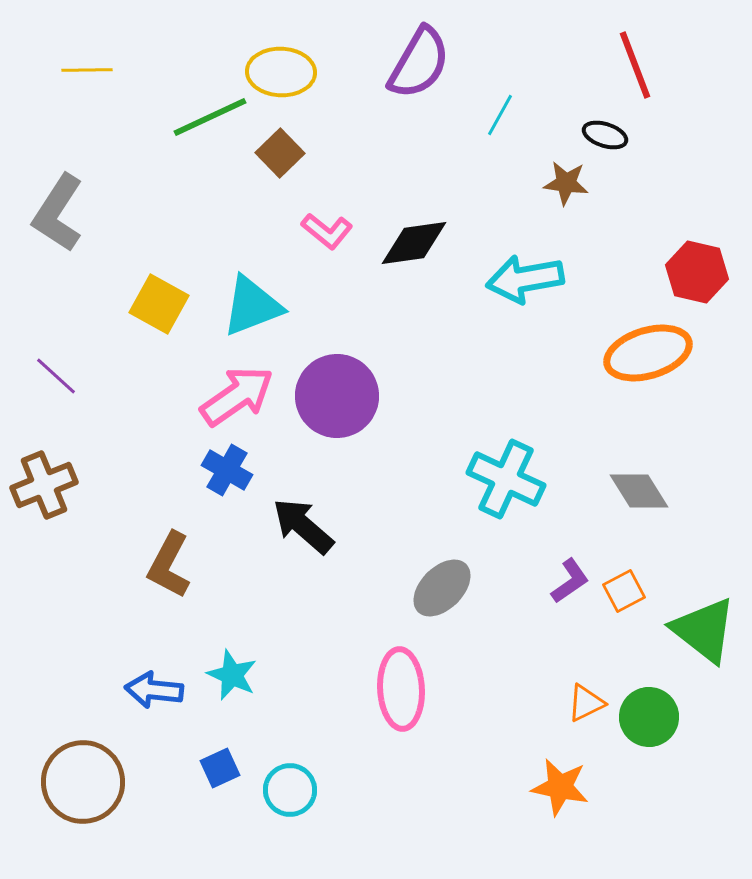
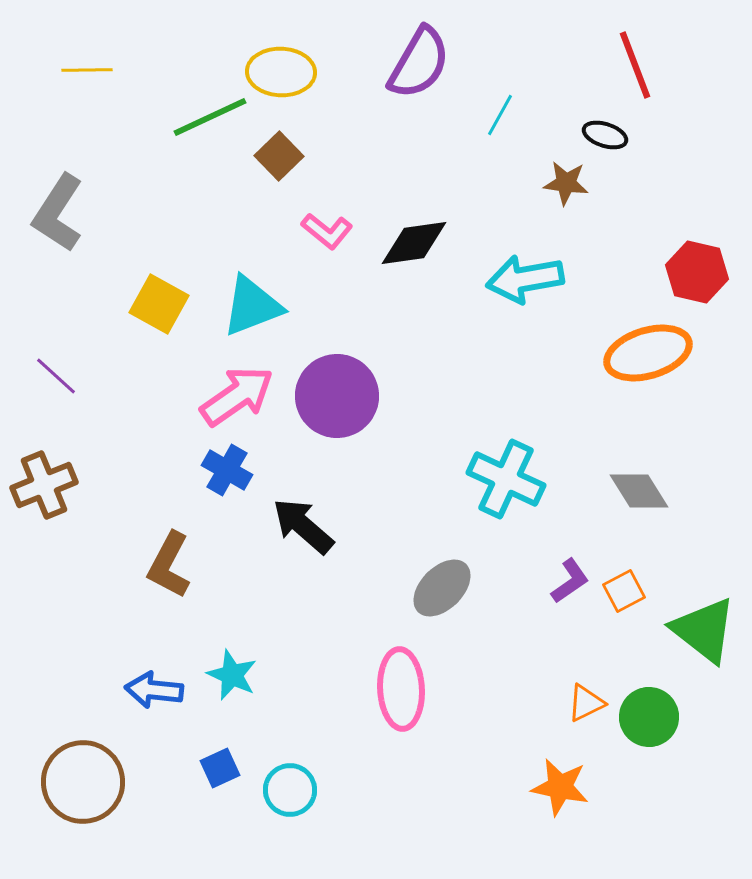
brown square: moved 1 px left, 3 px down
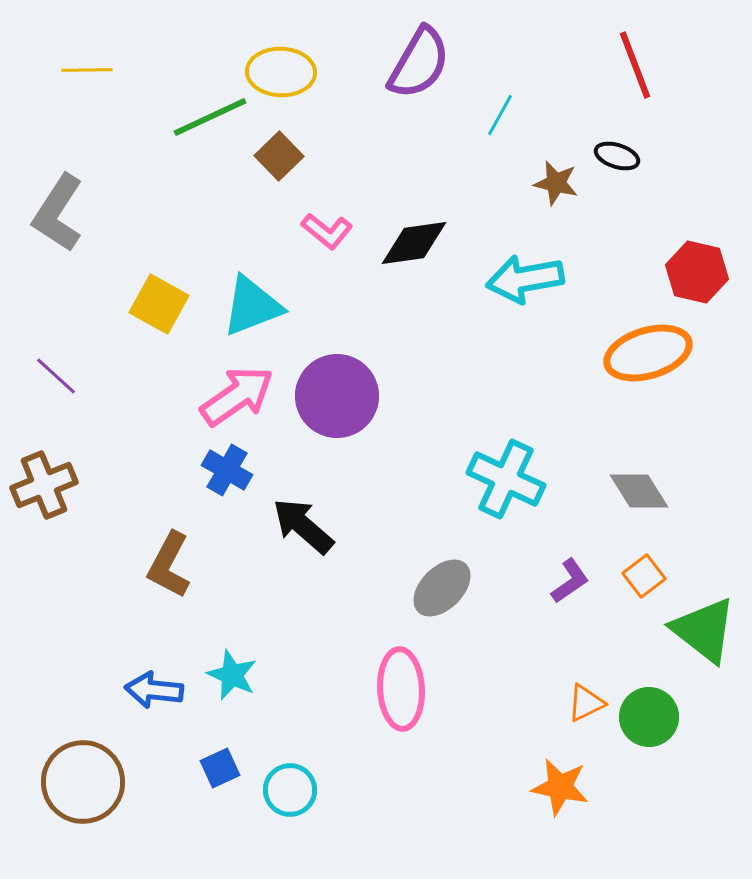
black ellipse: moved 12 px right, 21 px down
brown star: moved 10 px left; rotated 6 degrees clockwise
orange square: moved 20 px right, 15 px up; rotated 9 degrees counterclockwise
